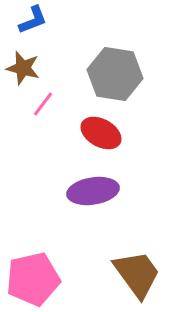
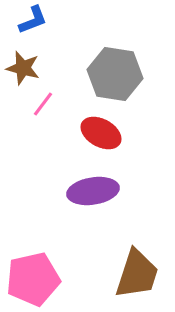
brown trapezoid: rotated 54 degrees clockwise
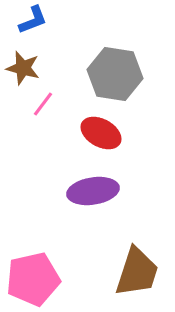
brown trapezoid: moved 2 px up
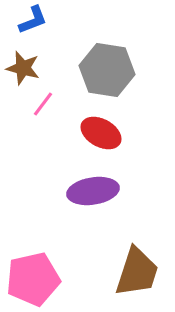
gray hexagon: moved 8 px left, 4 px up
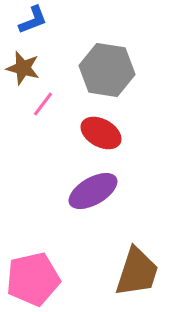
purple ellipse: rotated 21 degrees counterclockwise
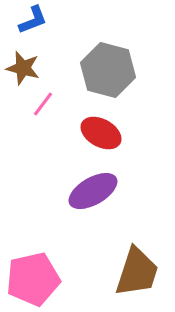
gray hexagon: moved 1 px right; rotated 6 degrees clockwise
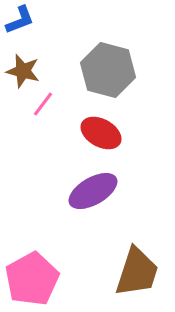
blue L-shape: moved 13 px left
brown star: moved 3 px down
pink pentagon: moved 1 px left; rotated 16 degrees counterclockwise
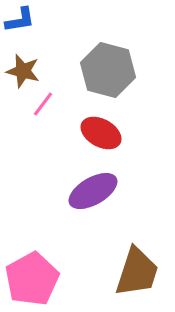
blue L-shape: rotated 12 degrees clockwise
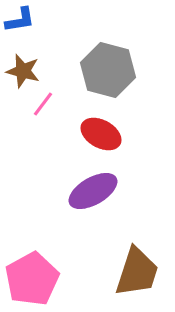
red ellipse: moved 1 px down
